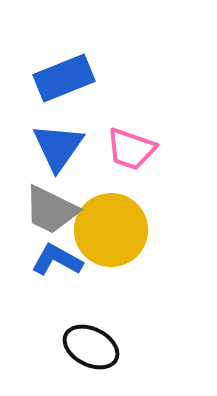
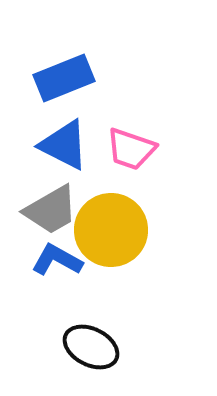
blue triangle: moved 6 px right, 2 px up; rotated 38 degrees counterclockwise
gray trapezoid: rotated 56 degrees counterclockwise
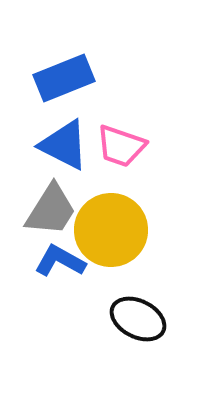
pink trapezoid: moved 10 px left, 3 px up
gray trapezoid: rotated 28 degrees counterclockwise
blue L-shape: moved 3 px right, 1 px down
black ellipse: moved 47 px right, 28 px up
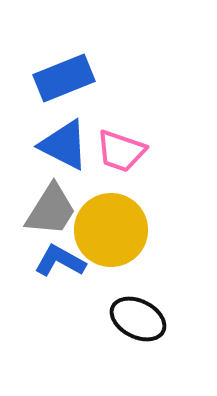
pink trapezoid: moved 5 px down
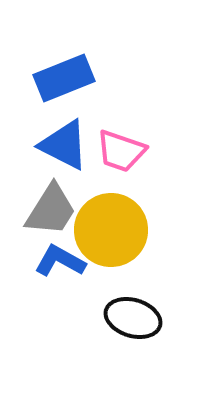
black ellipse: moved 5 px left, 1 px up; rotated 10 degrees counterclockwise
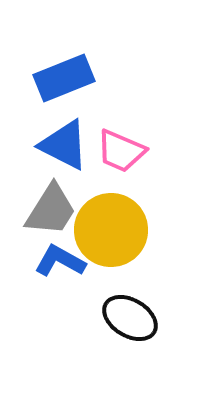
pink trapezoid: rotated 4 degrees clockwise
black ellipse: moved 3 px left; rotated 14 degrees clockwise
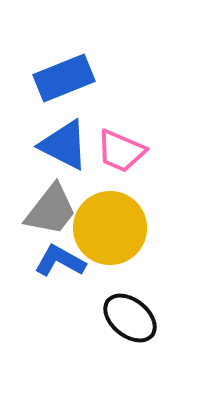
gray trapezoid: rotated 6 degrees clockwise
yellow circle: moved 1 px left, 2 px up
black ellipse: rotated 8 degrees clockwise
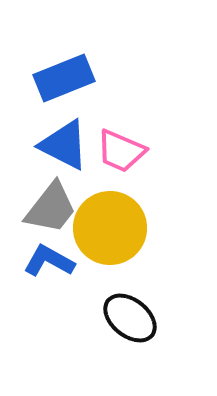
gray trapezoid: moved 2 px up
blue L-shape: moved 11 px left
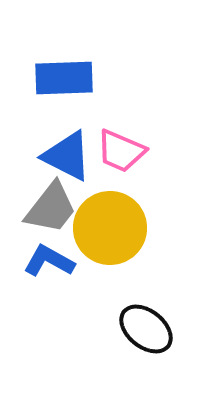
blue rectangle: rotated 20 degrees clockwise
blue triangle: moved 3 px right, 11 px down
black ellipse: moved 16 px right, 11 px down
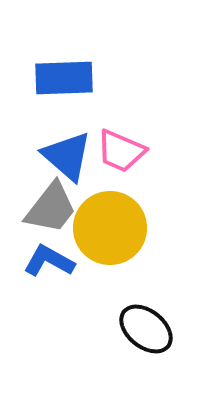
blue triangle: rotated 14 degrees clockwise
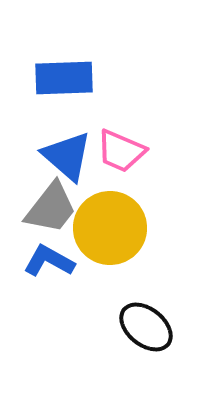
black ellipse: moved 2 px up
